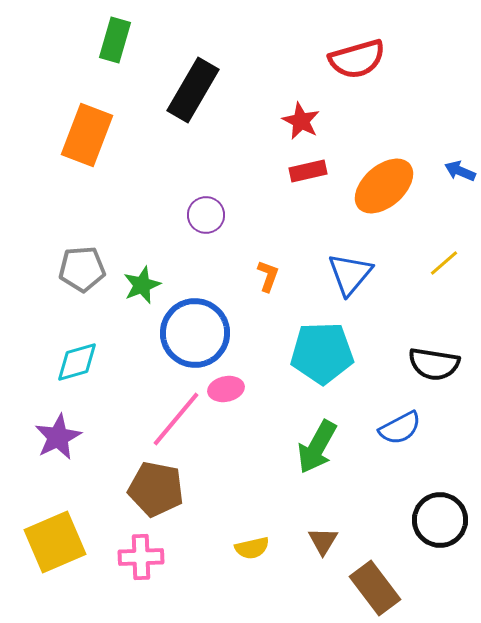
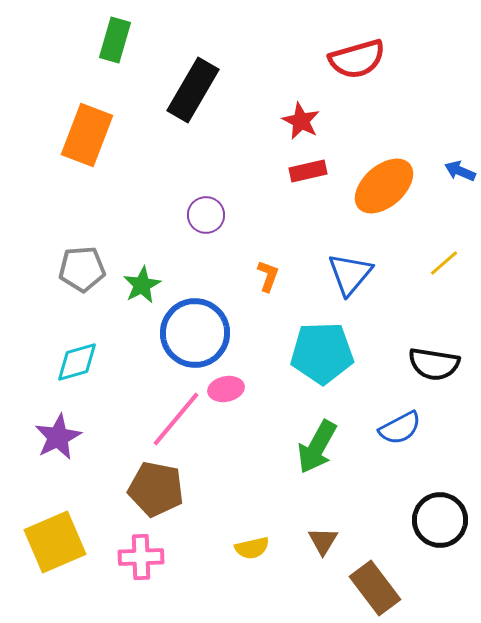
green star: rotated 6 degrees counterclockwise
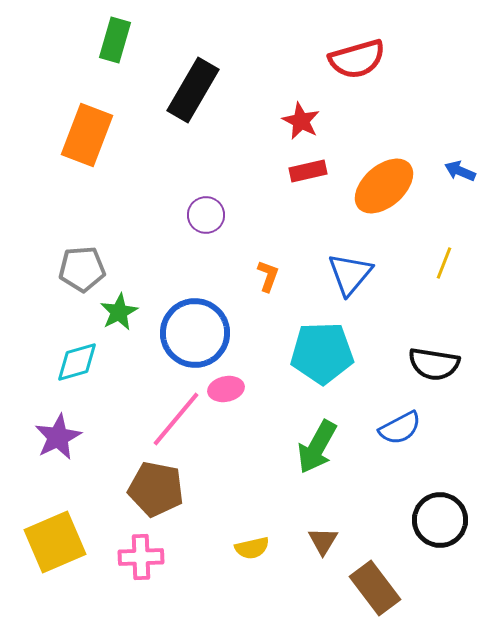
yellow line: rotated 28 degrees counterclockwise
green star: moved 23 px left, 27 px down
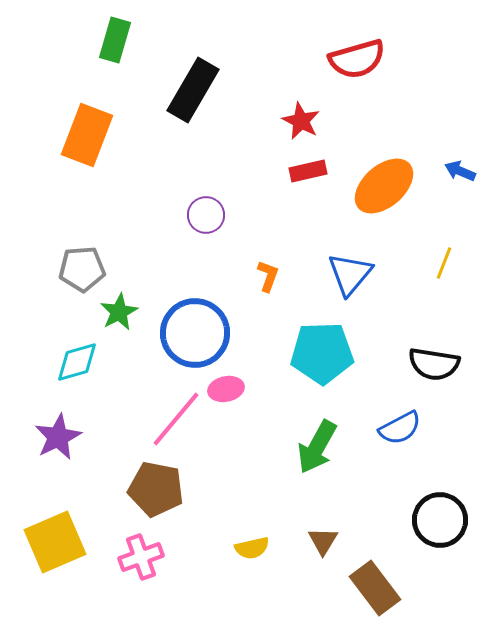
pink cross: rotated 18 degrees counterclockwise
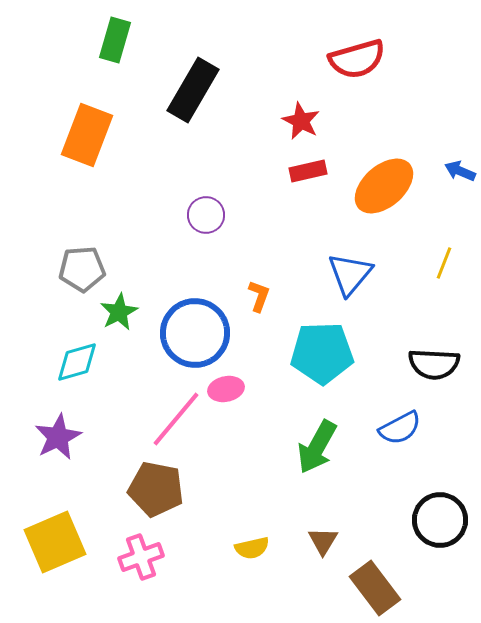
orange L-shape: moved 9 px left, 20 px down
black semicircle: rotated 6 degrees counterclockwise
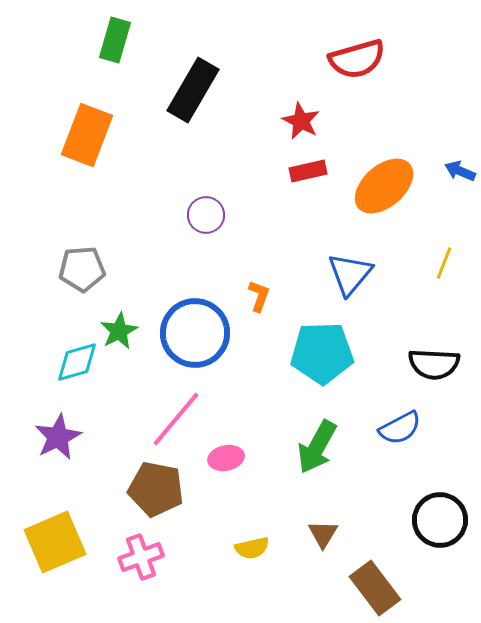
green star: moved 19 px down
pink ellipse: moved 69 px down
brown triangle: moved 7 px up
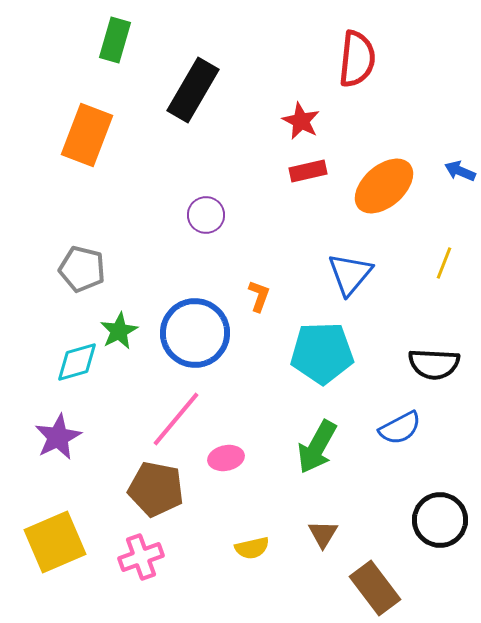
red semicircle: rotated 68 degrees counterclockwise
gray pentagon: rotated 18 degrees clockwise
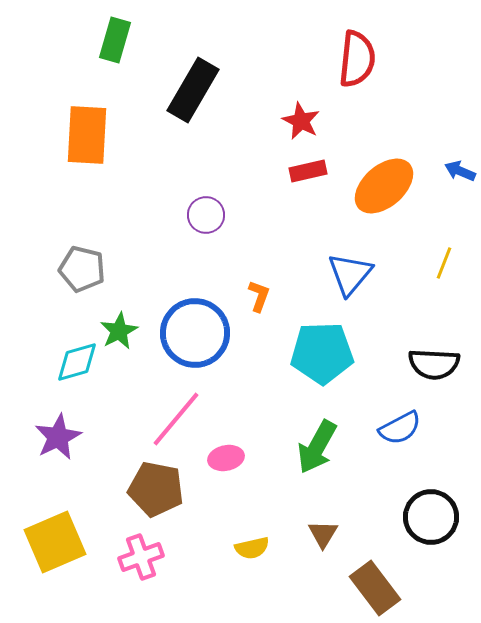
orange rectangle: rotated 18 degrees counterclockwise
black circle: moved 9 px left, 3 px up
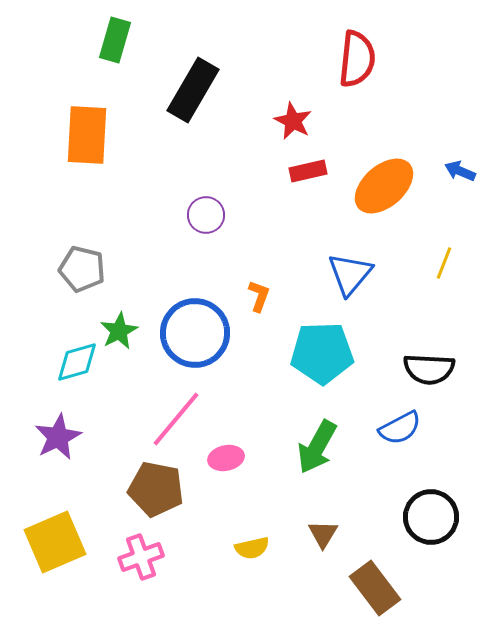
red star: moved 8 px left
black semicircle: moved 5 px left, 5 px down
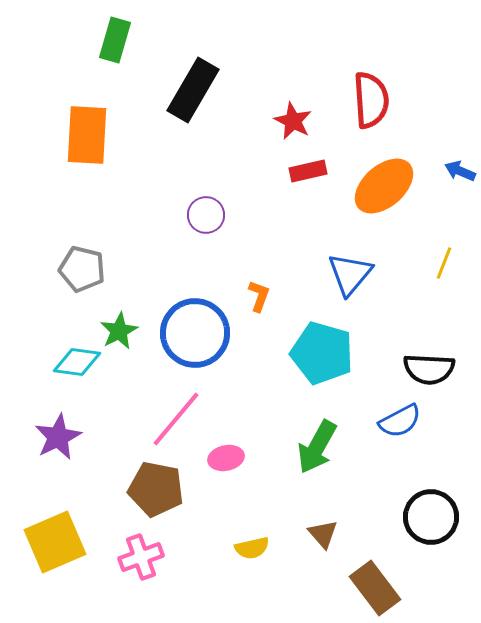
red semicircle: moved 14 px right, 41 px down; rotated 10 degrees counterclockwise
cyan pentagon: rotated 18 degrees clockwise
cyan diamond: rotated 24 degrees clockwise
blue semicircle: moved 7 px up
brown triangle: rotated 12 degrees counterclockwise
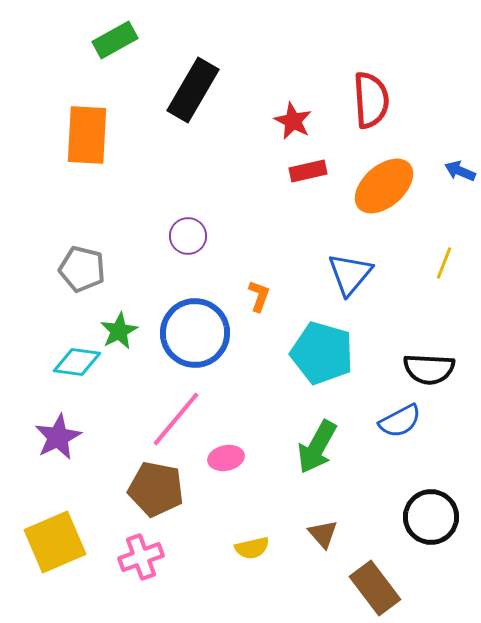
green rectangle: rotated 45 degrees clockwise
purple circle: moved 18 px left, 21 px down
